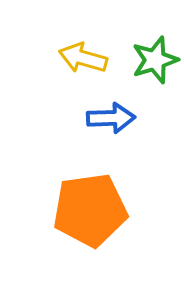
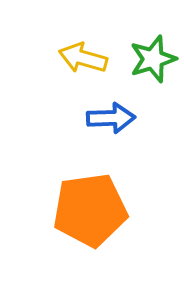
green star: moved 2 px left, 1 px up
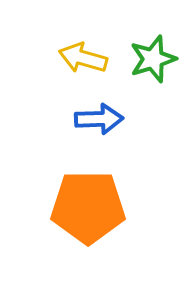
blue arrow: moved 12 px left, 1 px down
orange pentagon: moved 2 px left, 3 px up; rotated 8 degrees clockwise
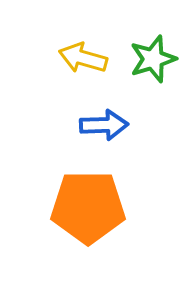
blue arrow: moved 5 px right, 6 px down
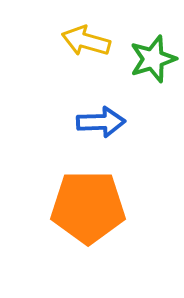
yellow arrow: moved 3 px right, 17 px up
blue arrow: moved 3 px left, 3 px up
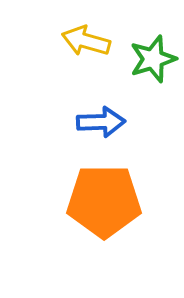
orange pentagon: moved 16 px right, 6 px up
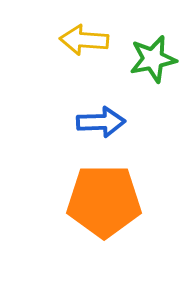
yellow arrow: moved 2 px left, 1 px up; rotated 12 degrees counterclockwise
green star: rotated 6 degrees clockwise
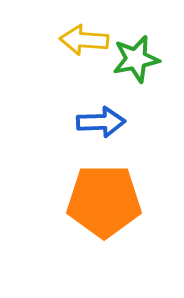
green star: moved 17 px left
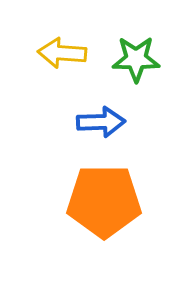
yellow arrow: moved 22 px left, 13 px down
green star: rotated 12 degrees clockwise
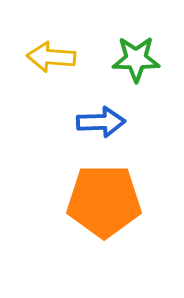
yellow arrow: moved 11 px left, 4 px down
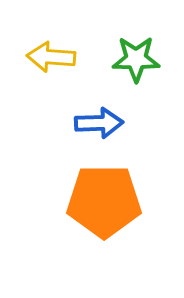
blue arrow: moved 2 px left, 1 px down
